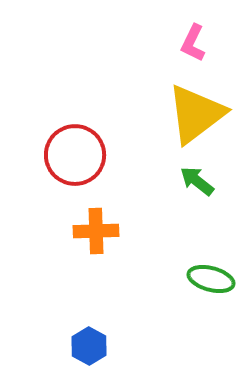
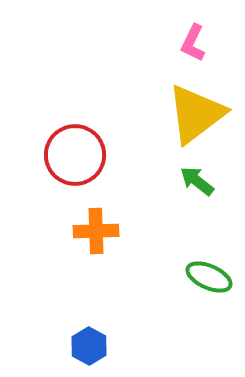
green ellipse: moved 2 px left, 2 px up; rotated 9 degrees clockwise
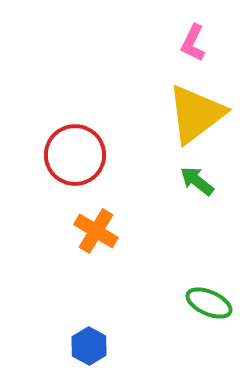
orange cross: rotated 33 degrees clockwise
green ellipse: moved 26 px down
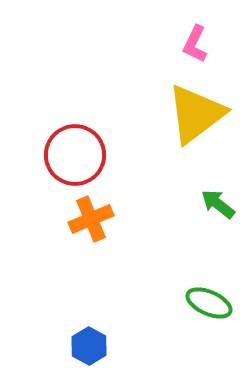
pink L-shape: moved 2 px right, 1 px down
green arrow: moved 21 px right, 23 px down
orange cross: moved 5 px left, 12 px up; rotated 36 degrees clockwise
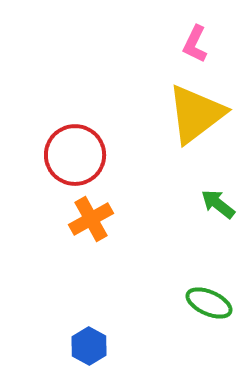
orange cross: rotated 6 degrees counterclockwise
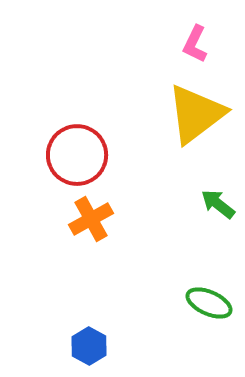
red circle: moved 2 px right
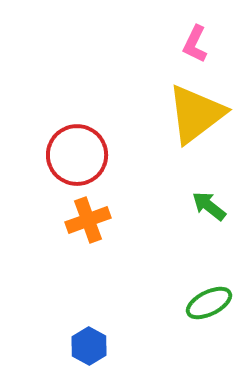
green arrow: moved 9 px left, 2 px down
orange cross: moved 3 px left, 1 px down; rotated 9 degrees clockwise
green ellipse: rotated 51 degrees counterclockwise
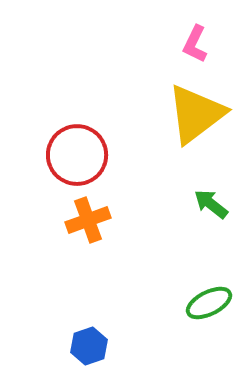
green arrow: moved 2 px right, 2 px up
blue hexagon: rotated 12 degrees clockwise
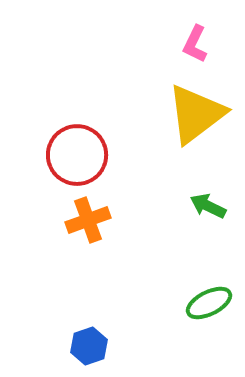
green arrow: moved 3 px left, 2 px down; rotated 12 degrees counterclockwise
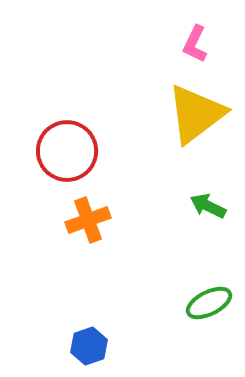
red circle: moved 10 px left, 4 px up
